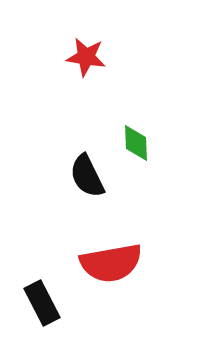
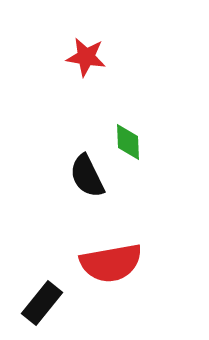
green diamond: moved 8 px left, 1 px up
black rectangle: rotated 66 degrees clockwise
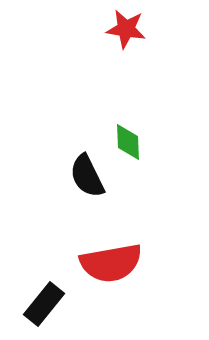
red star: moved 40 px right, 28 px up
black rectangle: moved 2 px right, 1 px down
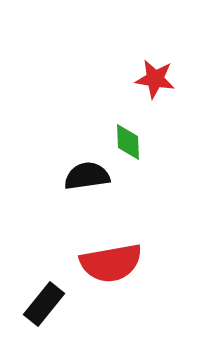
red star: moved 29 px right, 50 px down
black semicircle: rotated 108 degrees clockwise
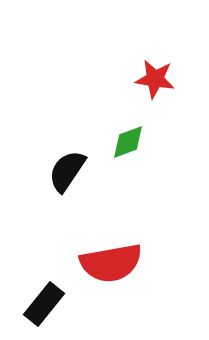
green diamond: rotated 72 degrees clockwise
black semicircle: moved 20 px left, 5 px up; rotated 48 degrees counterclockwise
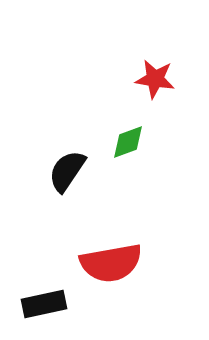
black rectangle: rotated 39 degrees clockwise
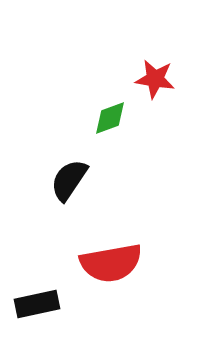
green diamond: moved 18 px left, 24 px up
black semicircle: moved 2 px right, 9 px down
black rectangle: moved 7 px left
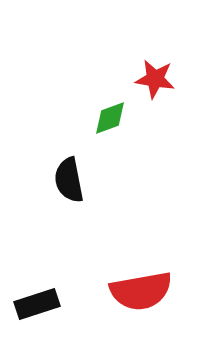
black semicircle: rotated 45 degrees counterclockwise
red semicircle: moved 30 px right, 28 px down
black rectangle: rotated 6 degrees counterclockwise
